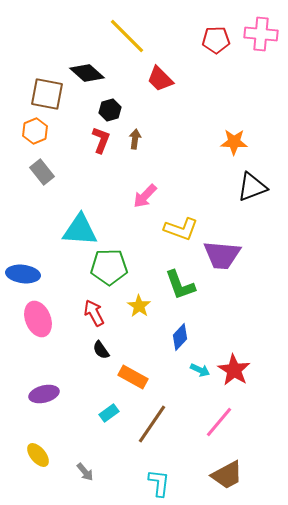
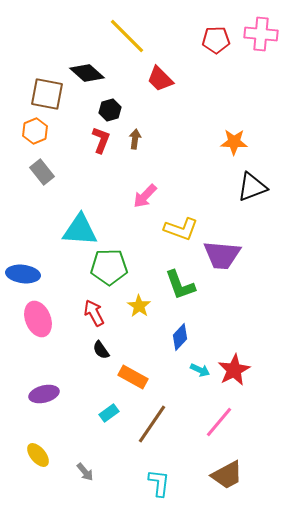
red star: rotated 12 degrees clockwise
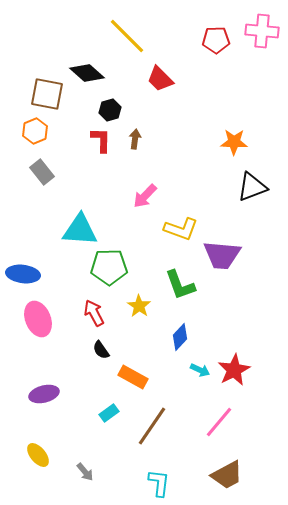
pink cross: moved 1 px right, 3 px up
red L-shape: rotated 20 degrees counterclockwise
brown line: moved 2 px down
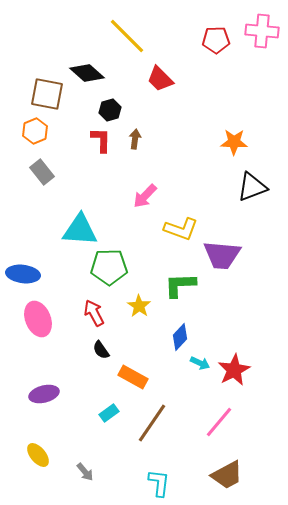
green L-shape: rotated 108 degrees clockwise
cyan arrow: moved 7 px up
brown line: moved 3 px up
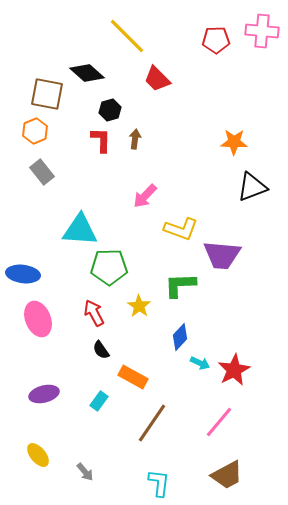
red trapezoid: moved 3 px left
cyan rectangle: moved 10 px left, 12 px up; rotated 18 degrees counterclockwise
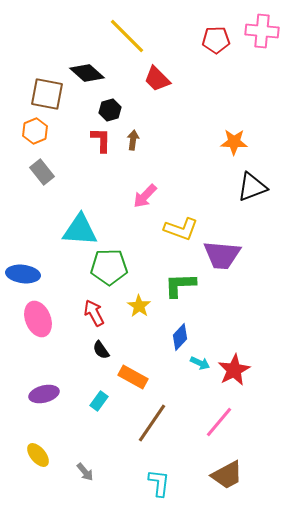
brown arrow: moved 2 px left, 1 px down
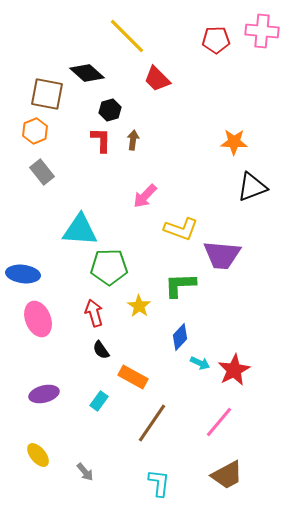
red arrow: rotated 12 degrees clockwise
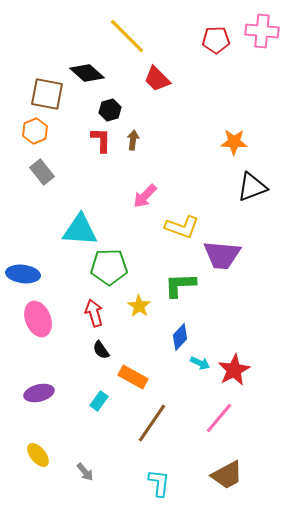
yellow L-shape: moved 1 px right, 2 px up
purple ellipse: moved 5 px left, 1 px up
pink line: moved 4 px up
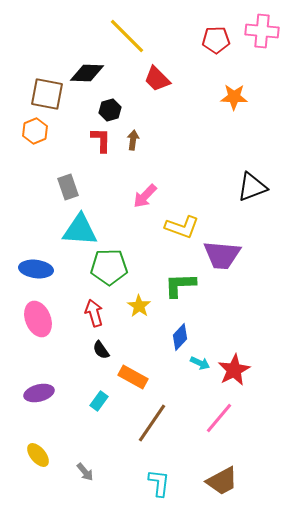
black diamond: rotated 40 degrees counterclockwise
orange star: moved 45 px up
gray rectangle: moved 26 px right, 15 px down; rotated 20 degrees clockwise
blue ellipse: moved 13 px right, 5 px up
brown trapezoid: moved 5 px left, 6 px down
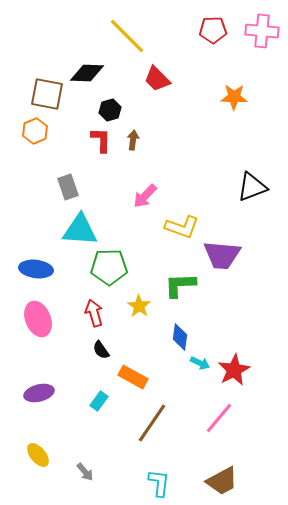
red pentagon: moved 3 px left, 10 px up
blue diamond: rotated 36 degrees counterclockwise
